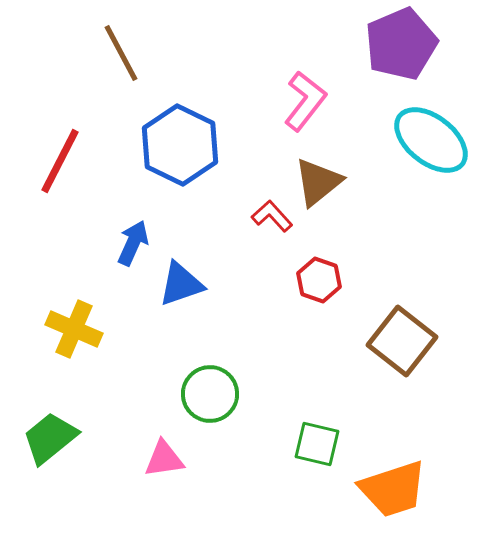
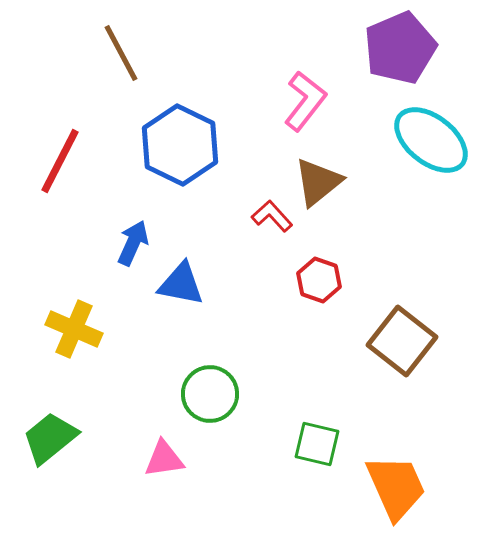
purple pentagon: moved 1 px left, 4 px down
blue triangle: rotated 30 degrees clockwise
orange trapezoid: moved 3 px right, 2 px up; rotated 96 degrees counterclockwise
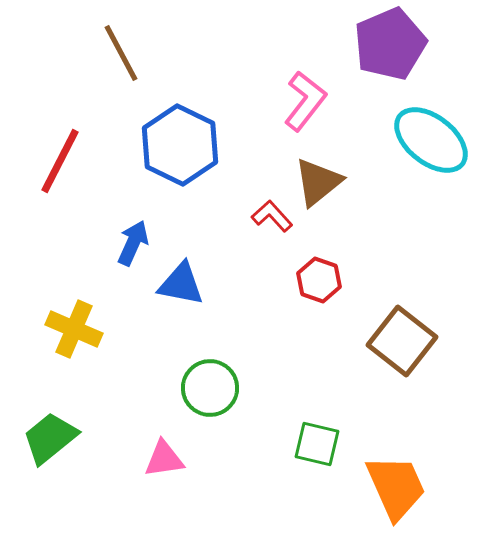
purple pentagon: moved 10 px left, 4 px up
green circle: moved 6 px up
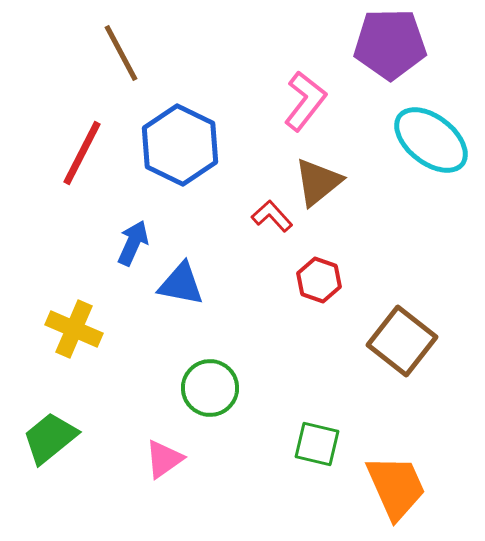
purple pentagon: rotated 22 degrees clockwise
red line: moved 22 px right, 8 px up
pink triangle: rotated 27 degrees counterclockwise
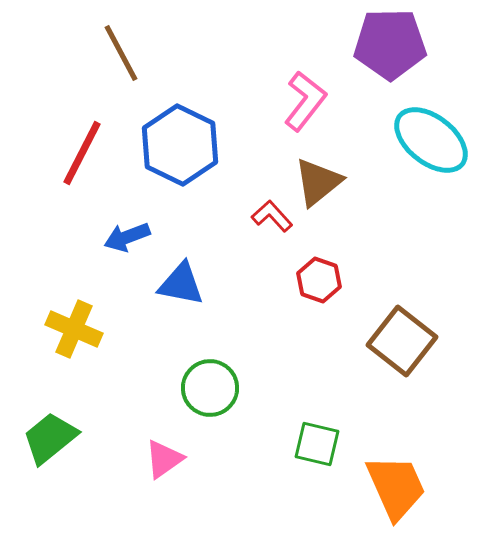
blue arrow: moved 6 px left, 6 px up; rotated 135 degrees counterclockwise
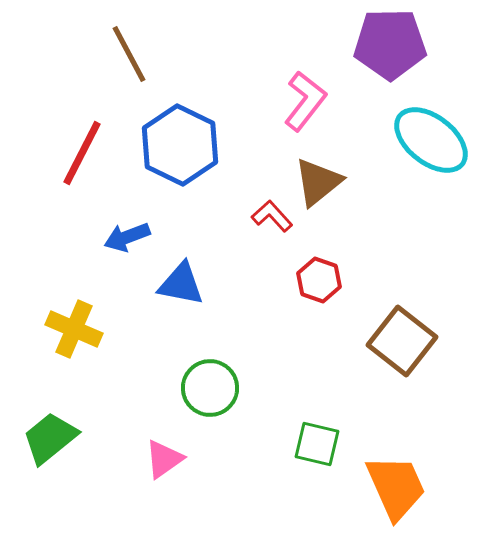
brown line: moved 8 px right, 1 px down
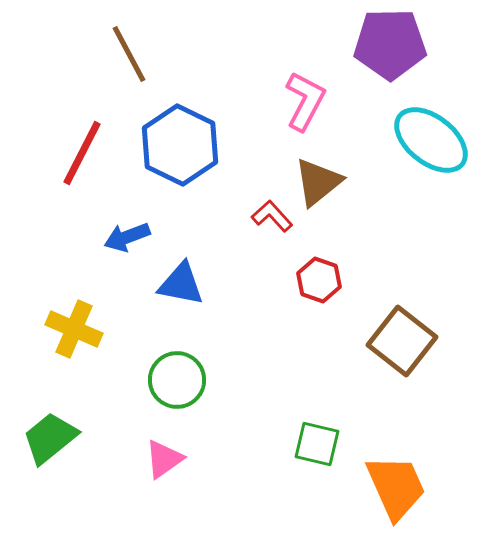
pink L-shape: rotated 10 degrees counterclockwise
green circle: moved 33 px left, 8 px up
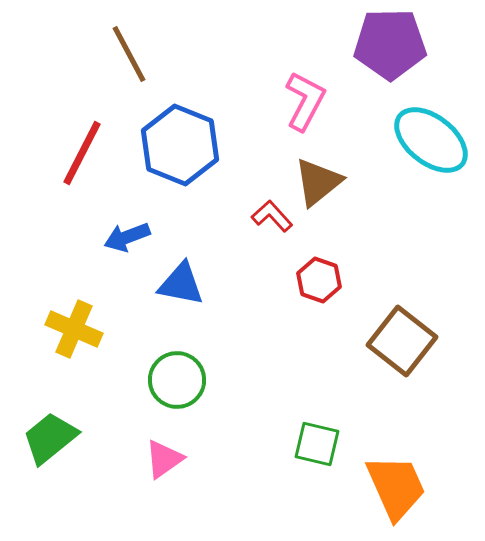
blue hexagon: rotated 4 degrees counterclockwise
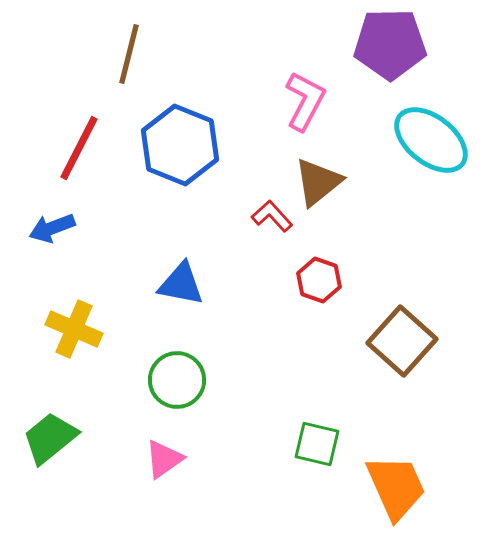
brown line: rotated 42 degrees clockwise
red line: moved 3 px left, 5 px up
blue arrow: moved 75 px left, 9 px up
brown square: rotated 4 degrees clockwise
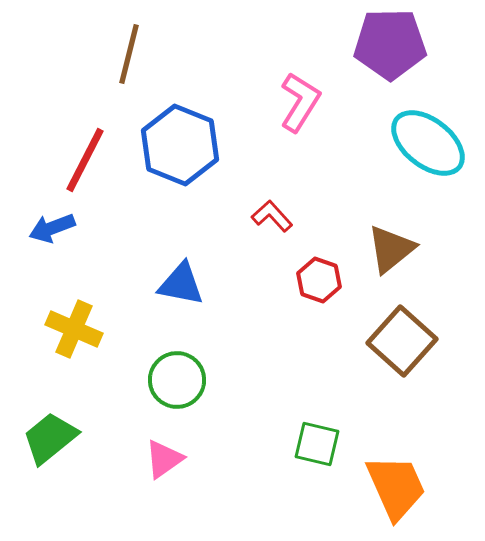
pink L-shape: moved 5 px left, 1 px down; rotated 4 degrees clockwise
cyan ellipse: moved 3 px left, 3 px down
red line: moved 6 px right, 12 px down
brown triangle: moved 73 px right, 67 px down
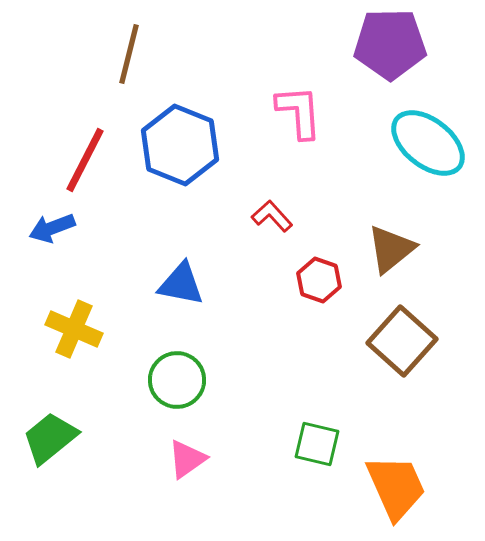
pink L-shape: moved 1 px left, 10 px down; rotated 36 degrees counterclockwise
pink triangle: moved 23 px right
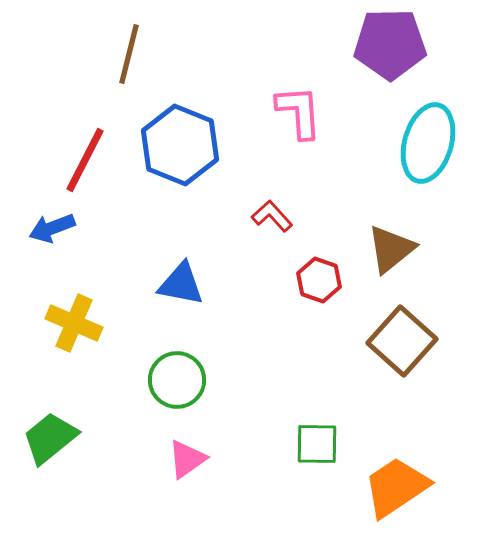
cyan ellipse: rotated 68 degrees clockwise
yellow cross: moved 6 px up
green square: rotated 12 degrees counterclockwise
orange trapezoid: rotated 100 degrees counterclockwise
